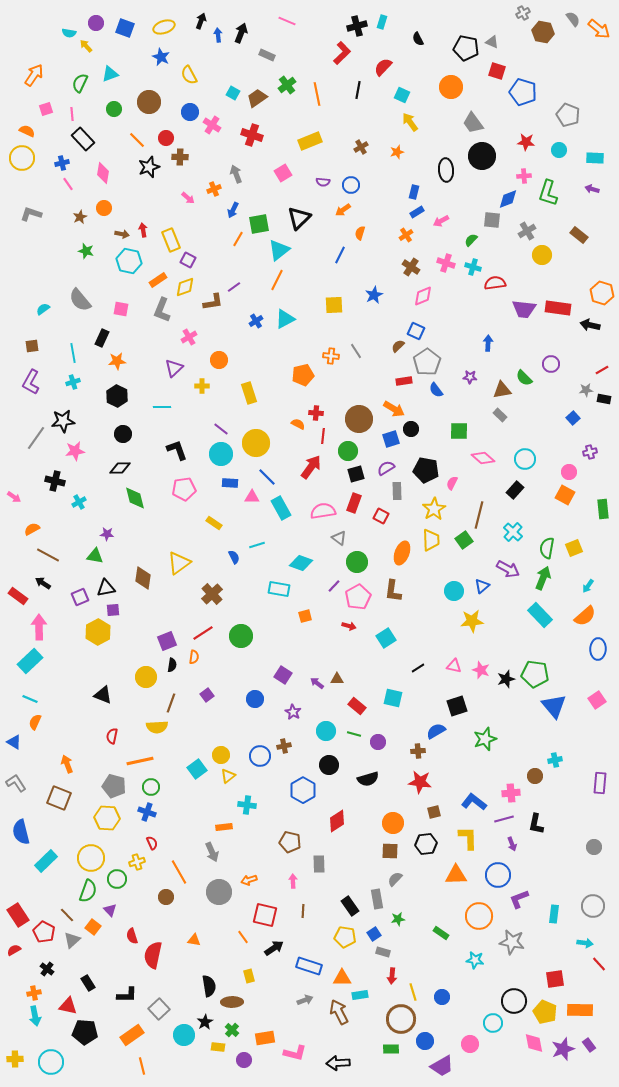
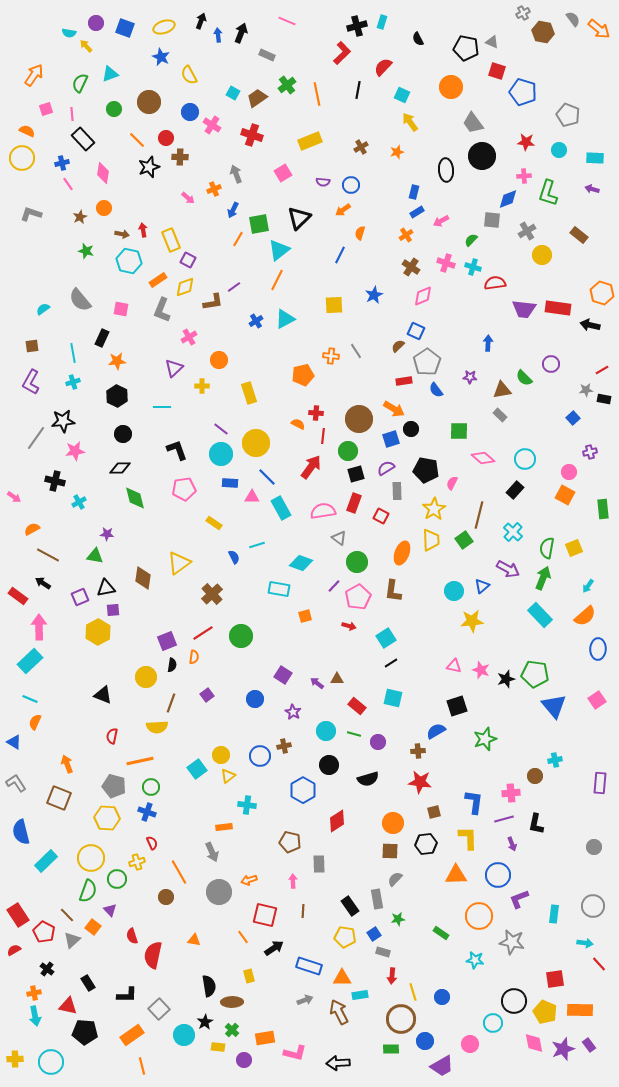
black line at (418, 668): moved 27 px left, 5 px up
blue L-shape at (474, 802): rotated 60 degrees clockwise
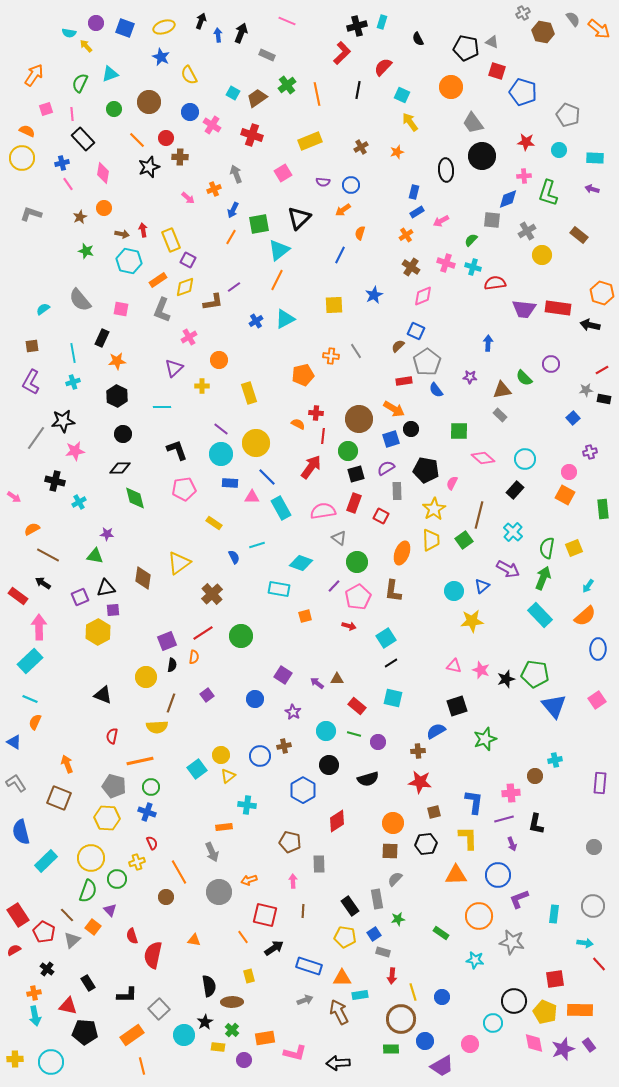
orange line at (238, 239): moved 7 px left, 2 px up
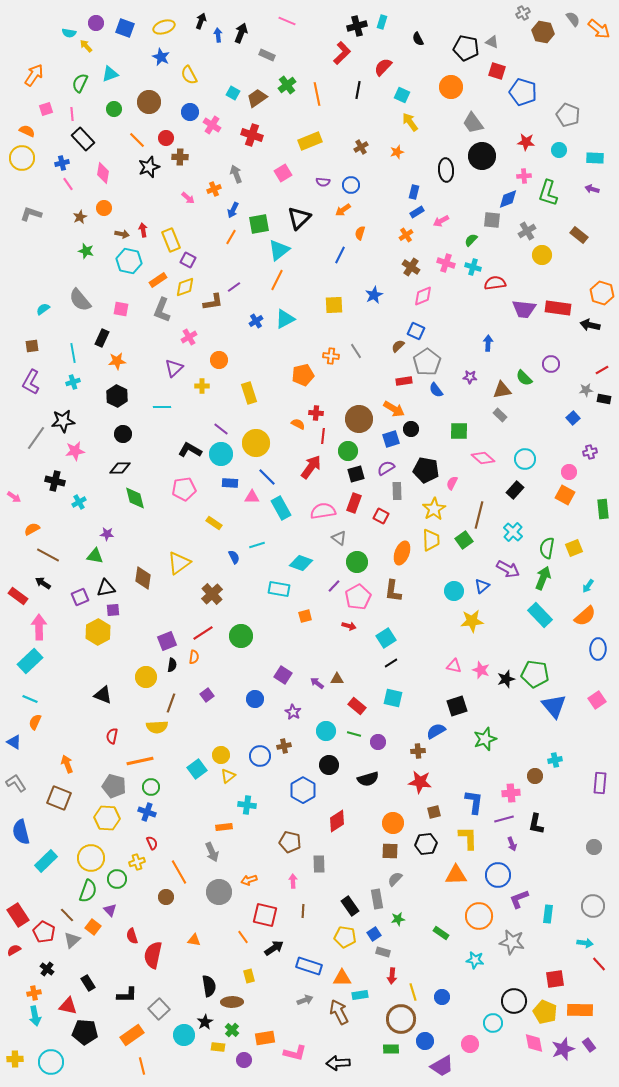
black L-shape at (177, 450): moved 13 px right; rotated 40 degrees counterclockwise
cyan rectangle at (554, 914): moved 6 px left
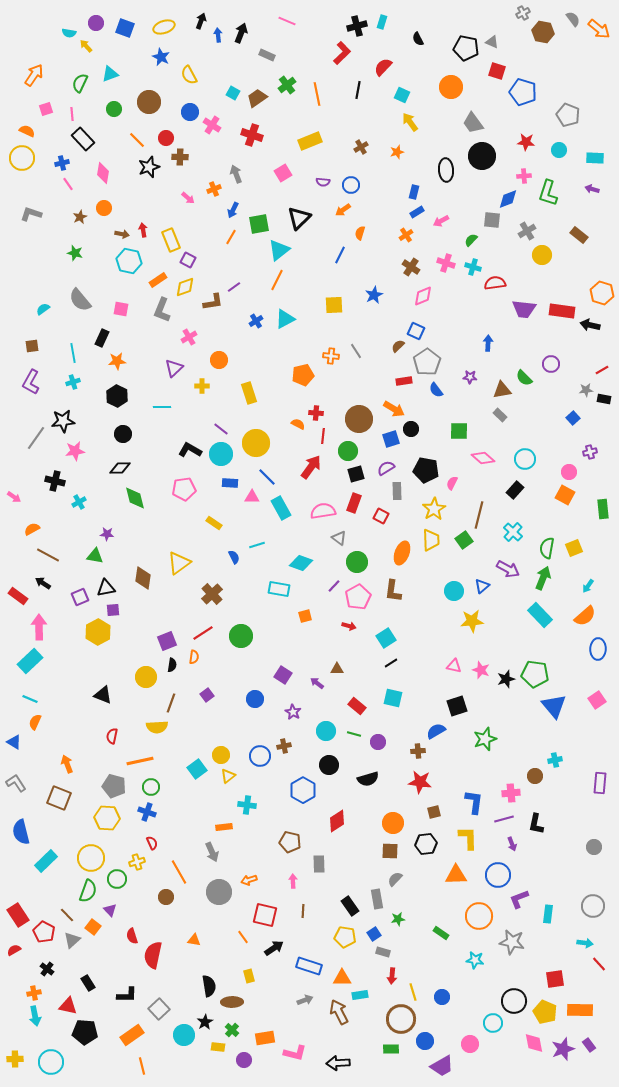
green star at (86, 251): moved 11 px left, 2 px down
red rectangle at (558, 308): moved 4 px right, 3 px down
brown triangle at (337, 679): moved 10 px up
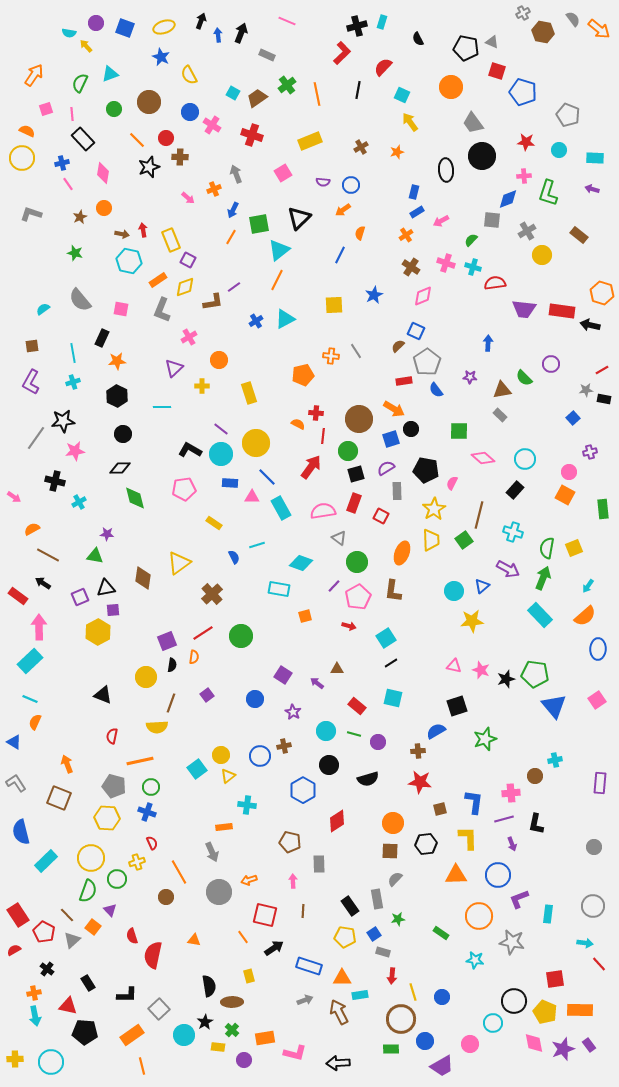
cyan cross at (513, 532): rotated 24 degrees counterclockwise
brown square at (434, 812): moved 6 px right, 3 px up
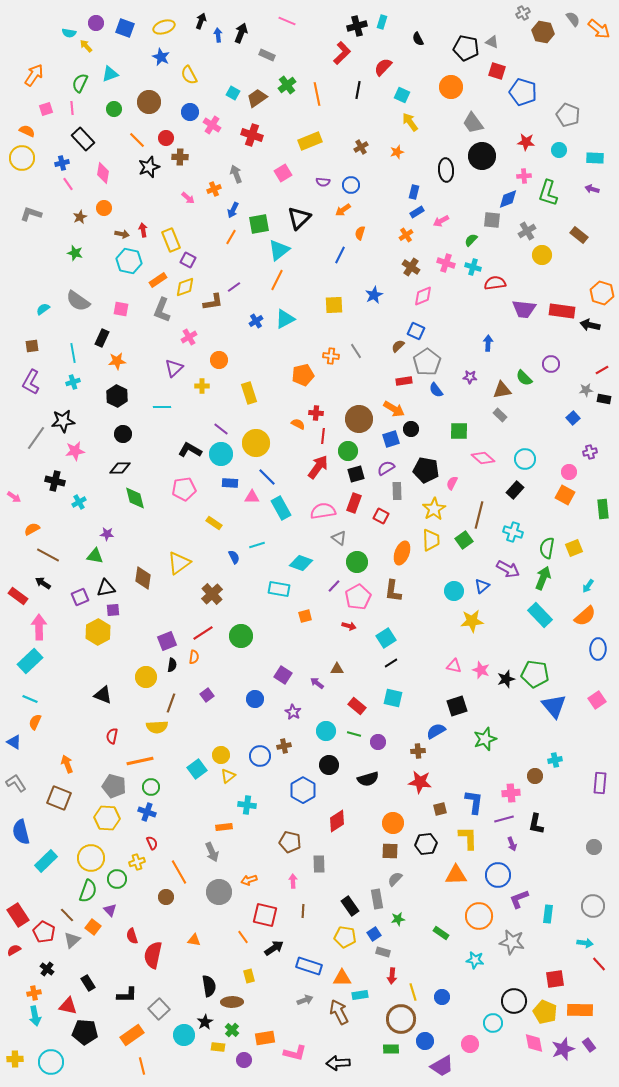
pink line at (72, 114): moved 6 px up
gray semicircle at (80, 300): moved 2 px left, 1 px down; rotated 15 degrees counterclockwise
red arrow at (311, 467): moved 7 px right
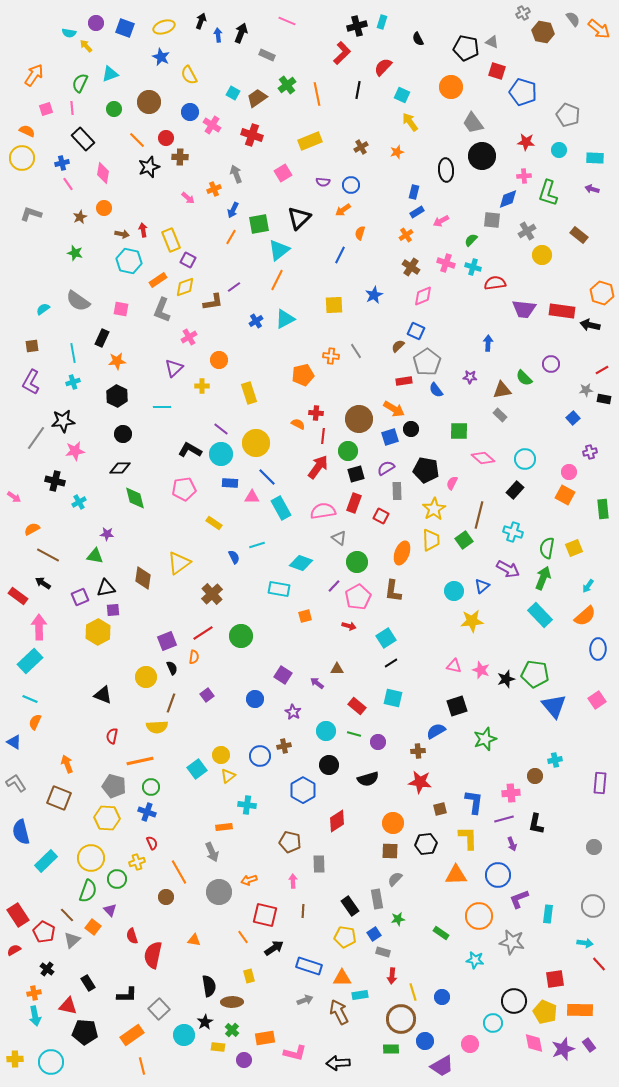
blue square at (391, 439): moved 1 px left, 2 px up
black semicircle at (172, 665): moved 3 px down; rotated 32 degrees counterclockwise
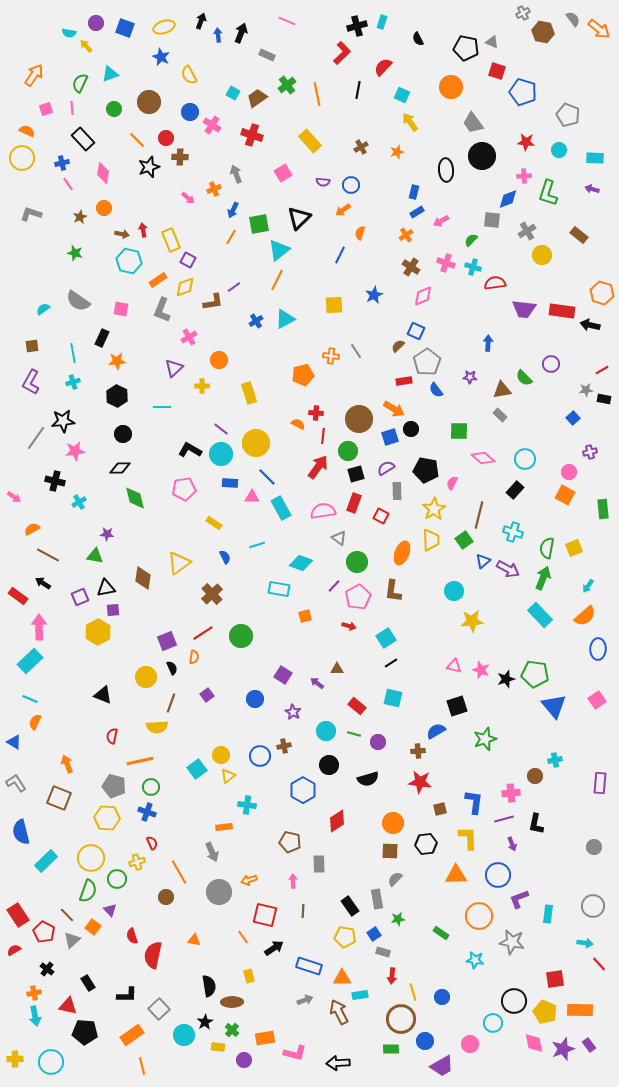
yellow rectangle at (310, 141): rotated 70 degrees clockwise
blue semicircle at (234, 557): moved 9 px left
blue triangle at (482, 586): moved 1 px right, 25 px up
